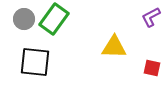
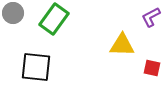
gray circle: moved 11 px left, 6 px up
yellow triangle: moved 8 px right, 2 px up
black square: moved 1 px right, 5 px down
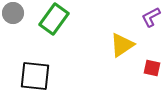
yellow triangle: rotated 36 degrees counterclockwise
black square: moved 1 px left, 9 px down
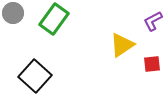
purple L-shape: moved 2 px right, 4 px down
red square: moved 4 px up; rotated 18 degrees counterclockwise
black square: rotated 36 degrees clockwise
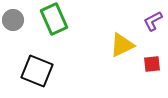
gray circle: moved 7 px down
green rectangle: rotated 60 degrees counterclockwise
yellow triangle: rotated 8 degrees clockwise
black square: moved 2 px right, 5 px up; rotated 20 degrees counterclockwise
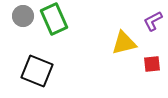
gray circle: moved 10 px right, 4 px up
yellow triangle: moved 2 px right, 2 px up; rotated 12 degrees clockwise
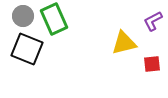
black square: moved 10 px left, 22 px up
